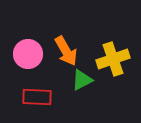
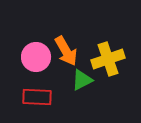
pink circle: moved 8 px right, 3 px down
yellow cross: moved 5 px left
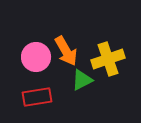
red rectangle: rotated 12 degrees counterclockwise
